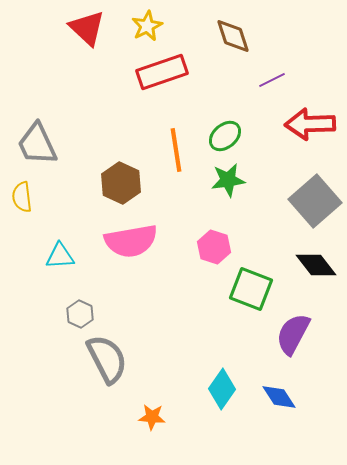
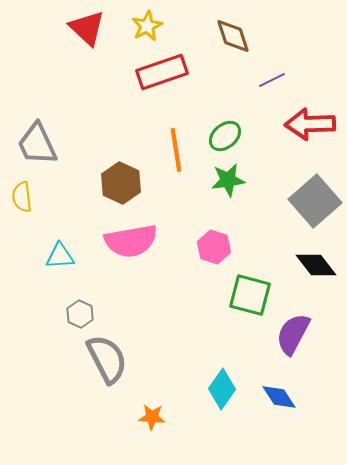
green square: moved 1 px left, 6 px down; rotated 6 degrees counterclockwise
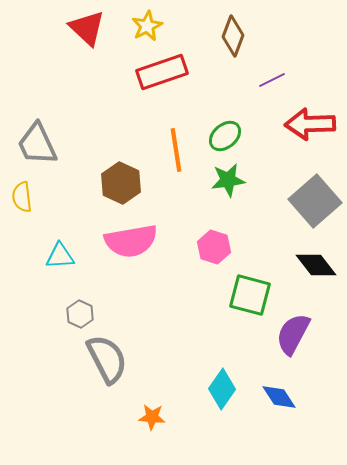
brown diamond: rotated 39 degrees clockwise
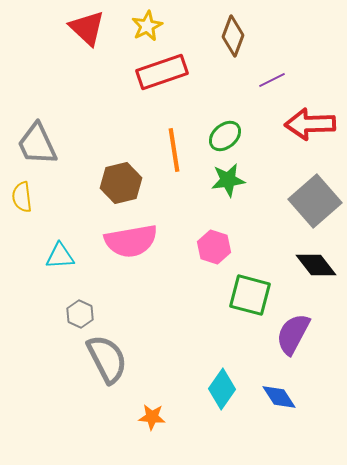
orange line: moved 2 px left
brown hexagon: rotated 21 degrees clockwise
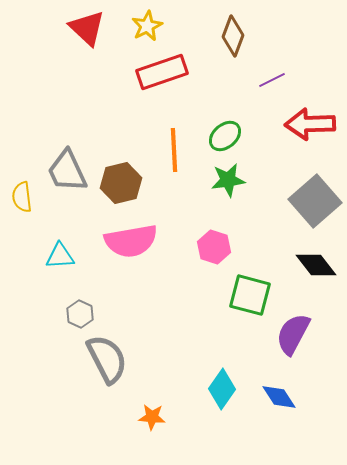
gray trapezoid: moved 30 px right, 27 px down
orange line: rotated 6 degrees clockwise
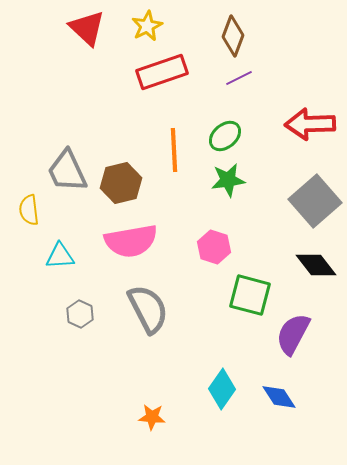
purple line: moved 33 px left, 2 px up
yellow semicircle: moved 7 px right, 13 px down
gray semicircle: moved 41 px right, 50 px up
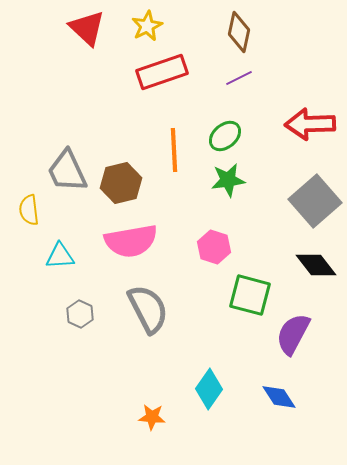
brown diamond: moved 6 px right, 4 px up; rotated 9 degrees counterclockwise
cyan diamond: moved 13 px left
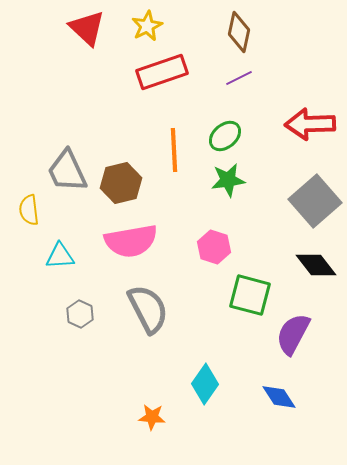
cyan diamond: moved 4 px left, 5 px up
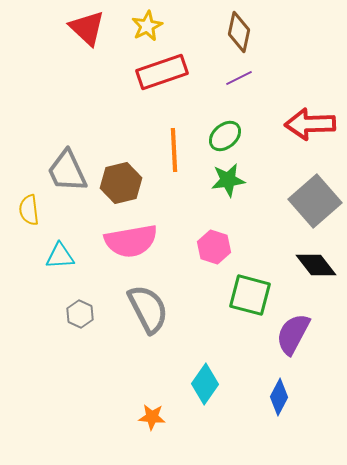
blue diamond: rotated 60 degrees clockwise
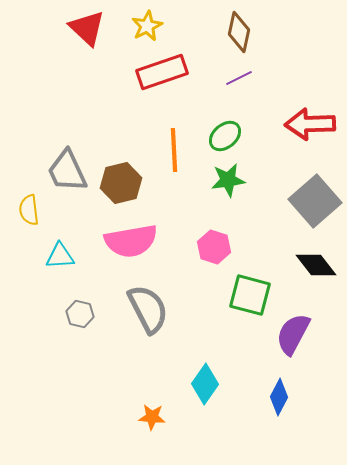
gray hexagon: rotated 12 degrees counterclockwise
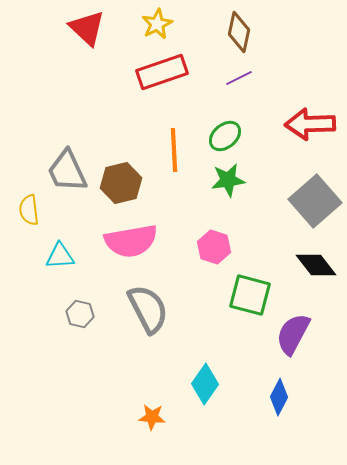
yellow star: moved 10 px right, 2 px up
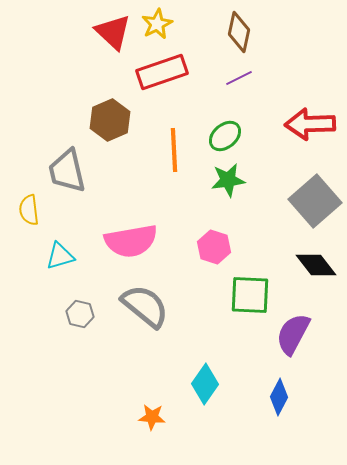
red triangle: moved 26 px right, 4 px down
gray trapezoid: rotated 12 degrees clockwise
brown hexagon: moved 11 px left, 63 px up; rotated 9 degrees counterclockwise
cyan triangle: rotated 12 degrees counterclockwise
green square: rotated 12 degrees counterclockwise
gray semicircle: moved 3 px left, 3 px up; rotated 24 degrees counterclockwise
